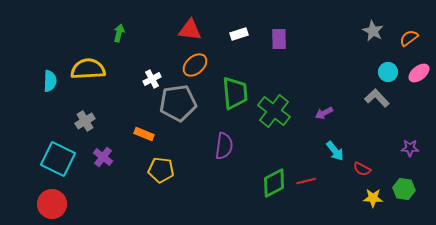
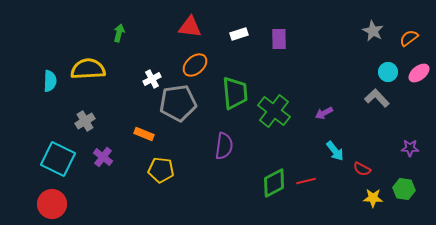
red triangle: moved 3 px up
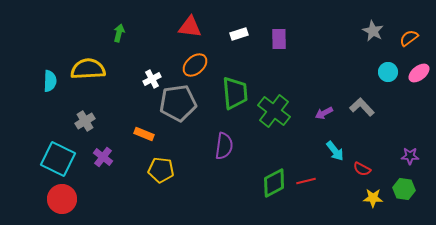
gray L-shape: moved 15 px left, 9 px down
purple star: moved 8 px down
red circle: moved 10 px right, 5 px up
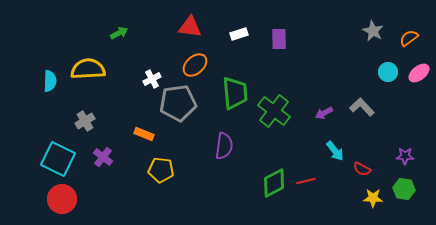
green arrow: rotated 48 degrees clockwise
purple star: moved 5 px left
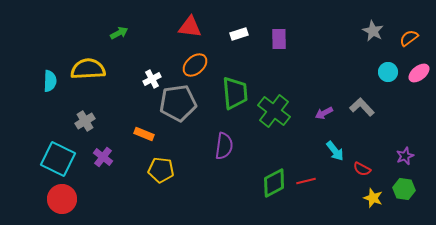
purple star: rotated 24 degrees counterclockwise
yellow star: rotated 18 degrees clockwise
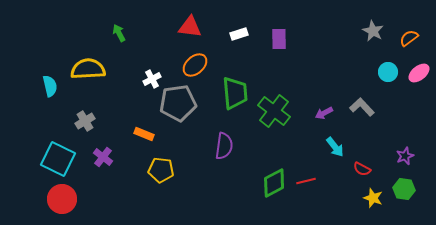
green arrow: rotated 90 degrees counterclockwise
cyan semicircle: moved 5 px down; rotated 15 degrees counterclockwise
cyan arrow: moved 4 px up
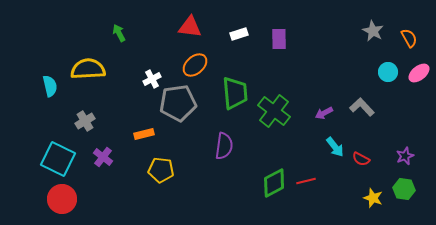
orange semicircle: rotated 96 degrees clockwise
orange rectangle: rotated 36 degrees counterclockwise
red semicircle: moved 1 px left, 10 px up
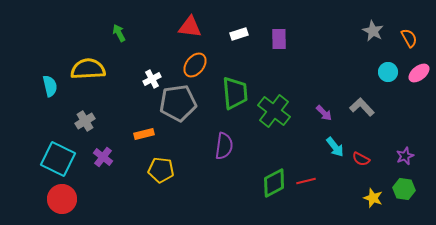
orange ellipse: rotated 10 degrees counterclockwise
purple arrow: rotated 108 degrees counterclockwise
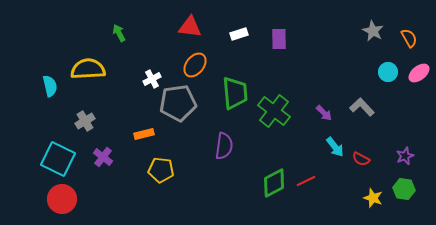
red line: rotated 12 degrees counterclockwise
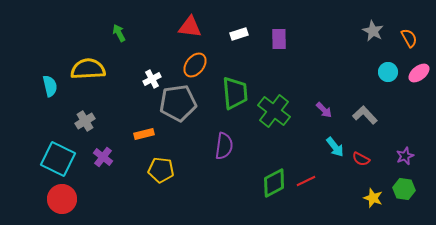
gray L-shape: moved 3 px right, 8 px down
purple arrow: moved 3 px up
